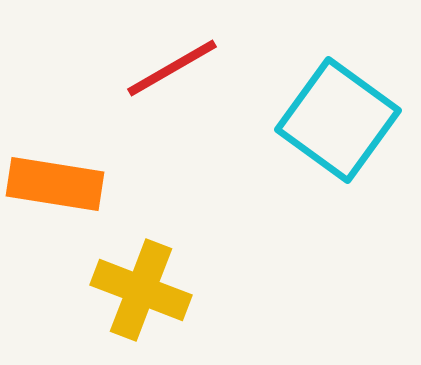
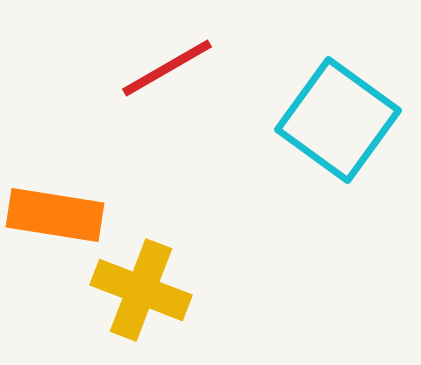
red line: moved 5 px left
orange rectangle: moved 31 px down
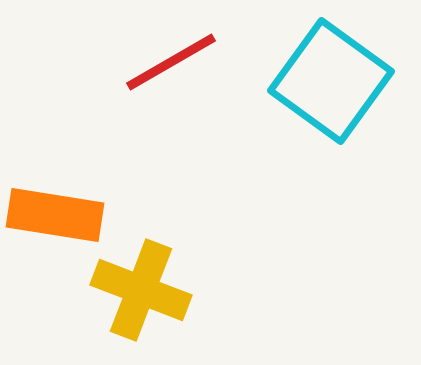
red line: moved 4 px right, 6 px up
cyan square: moved 7 px left, 39 px up
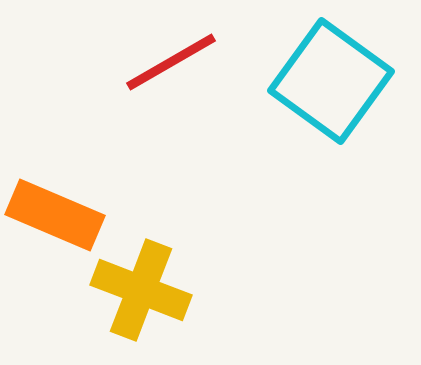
orange rectangle: rotated 14 degrees clockwise
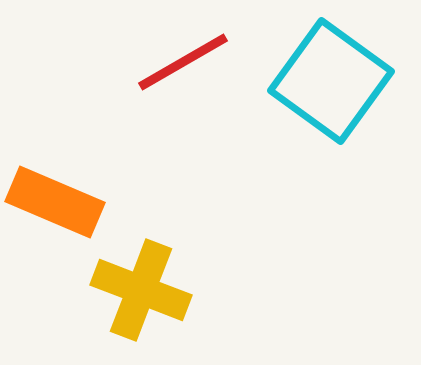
red line: moved 12 px right
orange rectangle: moved 13 px up
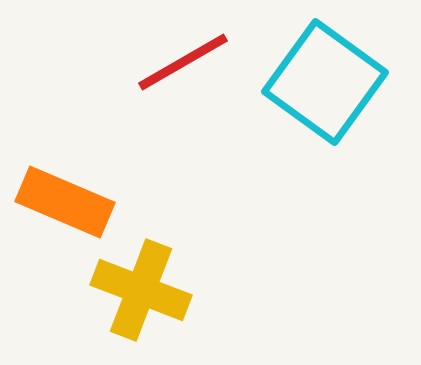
cyan square: moved 6 px left, 1 px down
orange rectangle: moved 10 px right
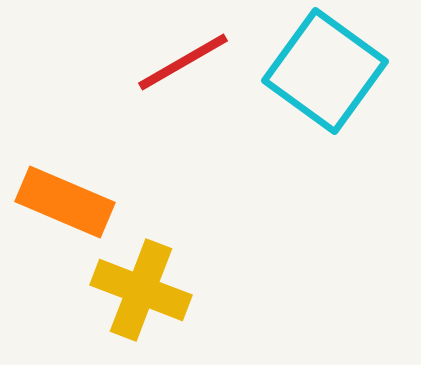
cyan square: moved 11 px up
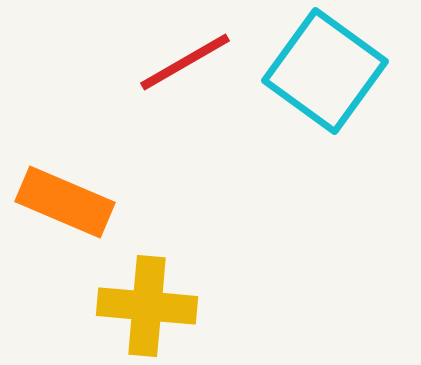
red line: moved 2 px right
yellow cross: moved 6 px right, 16 px down; rotated 16 degrees counterclockwise
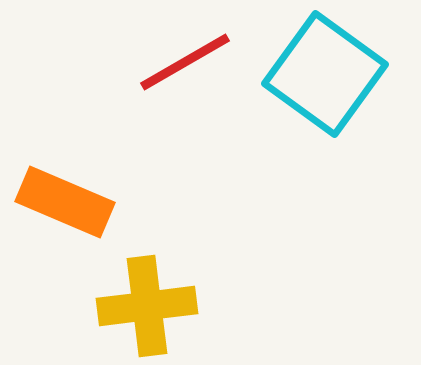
cyan square: moved 3 px down
yellow cross: rotated 12 degrees counterclockwise
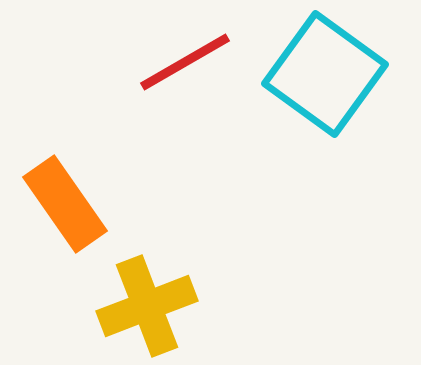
orange rectangle: moved 2 px down; rotated 32 degrees clockwise
yellow cross: rotated 14 degrees counterclockwise
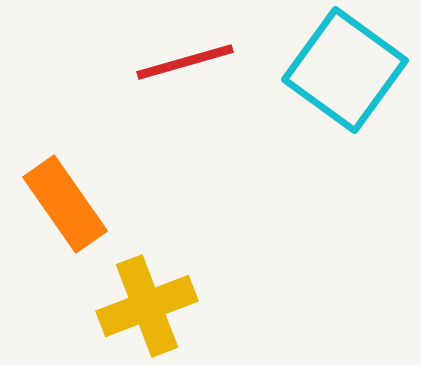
red line: rotated 14 degrees clockwise
cyan square: moved 20 px right, 4 px up
